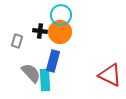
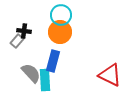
black cross: moved 16 px left
gray rectangle: rotated 24 degrees clockwise
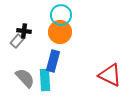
gray semicircle: moved 6 px left, 5 px down
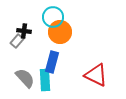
cyan circle: moved 8 px left, 2 px down
blue rectangle: moved 1 px left, 1 px down
red triangle: moved 14 px left
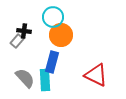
orange circle: moved 1 px right, 3 px down
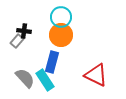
cyan circle: moved 8 px right
cyan rectangle: rotated 30 degrees counterclockwise
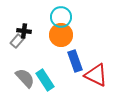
blue rectangle: moved 23 px right, 1 px up; rotated 35 degrees counterclockwise
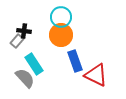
cyan rectangle: moved 11 px left, 16 px up
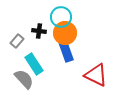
black cross: moved 15 px right
orange circle: moved 4 px right, 2 px up
blue rectangle: moved 9 px left, 10 px up
gray semicircle: moved 1 px left, 1 px down
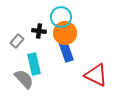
cyan rectangle: rotated 20 degrees clockwise
